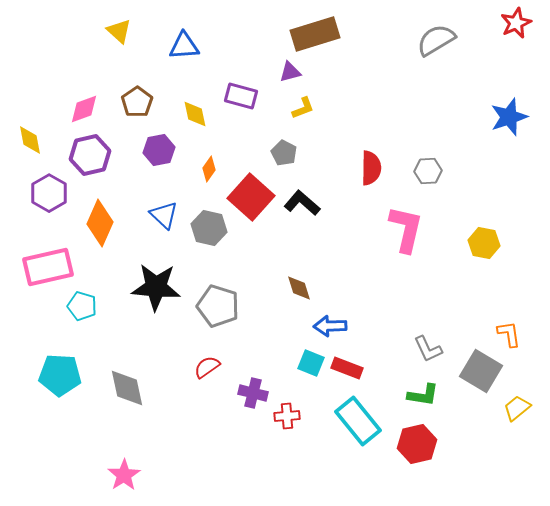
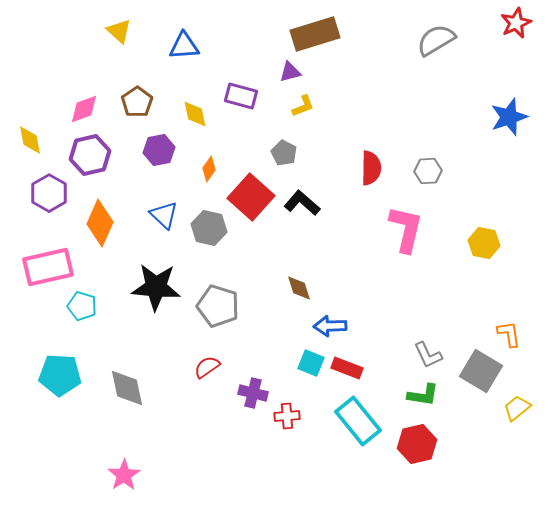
yellow L-shape at (303, 108): moved 2 px up
gray L-shape at (428, 349): moved 6 px down
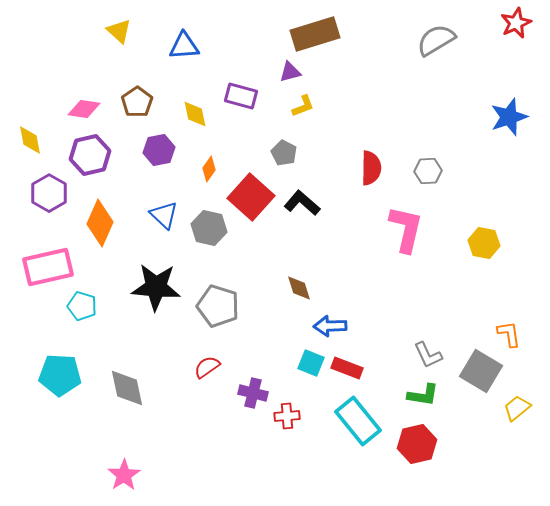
pink diamond at (84, 109): rotated 28 degrees clockwise
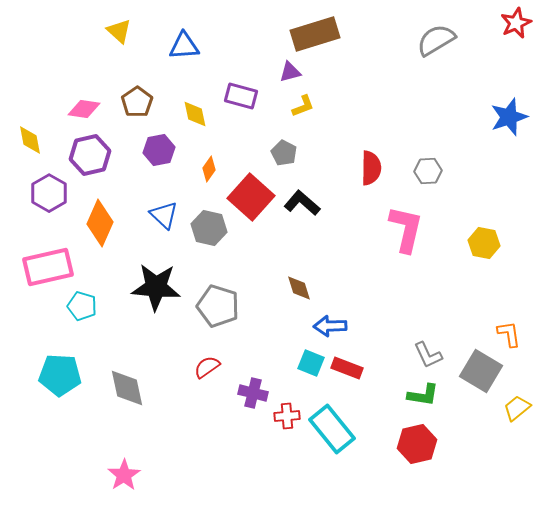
cyan rectangle at (358, 421): moved 26 px left, 8 px down
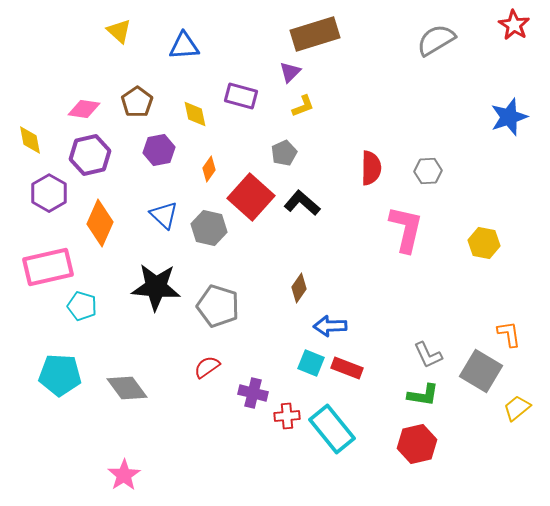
red star at (516, 23): moved 2 px left, 2 px down; rotated 16 degrees counterclockwise
purple triangle at (290, 72): rotated 30 degrees counterclockwise
gray pentagon at (284, 153): rotated 20 degrees clockwise
brown diamond at (299, 288): rotated 52 degrees clockwise
gray diamond at (127, 388): rotated 24 degrees counterclockwise
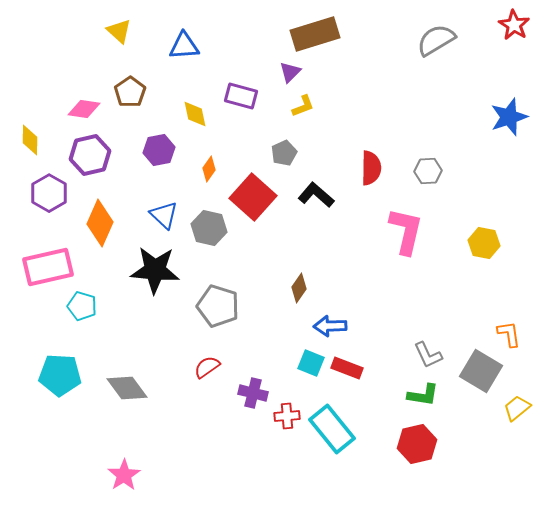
brown pentagon at (137, 102): moved 7 px left, 10 px up
yellow diamond at (30, 140): rotated 12 degrees clockwise
red square at (251, 197): moved 2 px right
black L-shape at (302, 203): moved 14 px right, 8 px up
pink L-shape at (406, 229): moved 2 px down
black star at (156, 287): moved 1 px left, 17 px up
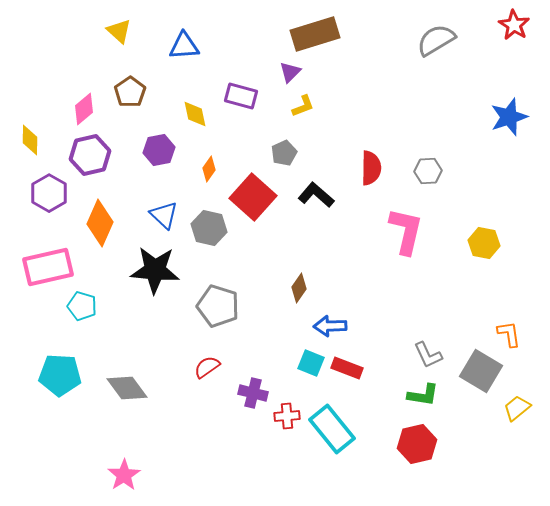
pink diamond at (84, 109): rotated 48 degrees counterclockwise
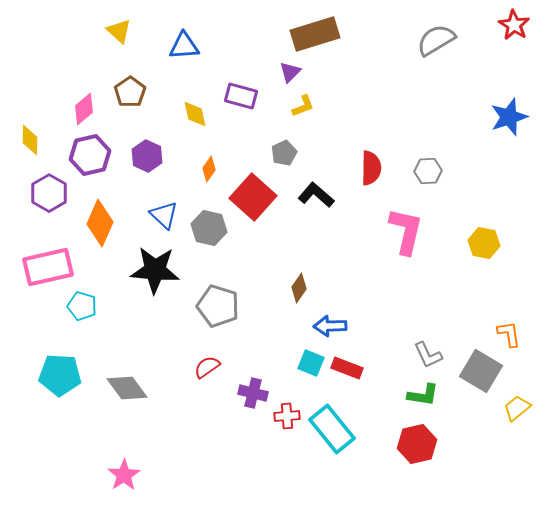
purple hexagon at (159, 150): moved 12 px left, 6 px down; rotated 24 degrees counterclockwise
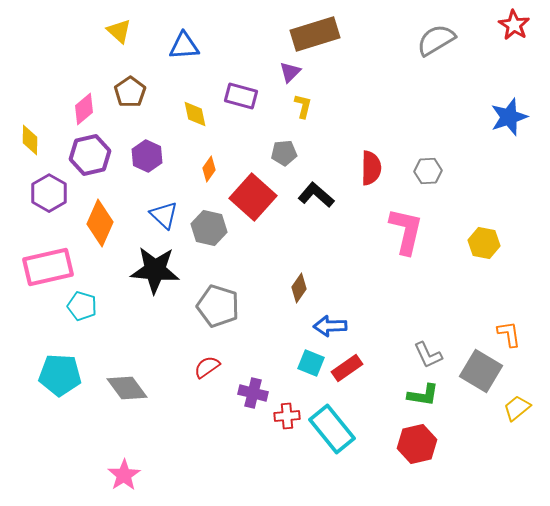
yellow L-shape at (303, 106): rotated 55 degrees counterclockwise
gray pentagon at (284, 153): rotated 20 degrees clockwise
red rectangle at (347, 368): rotated 56 degrees counterclockwise
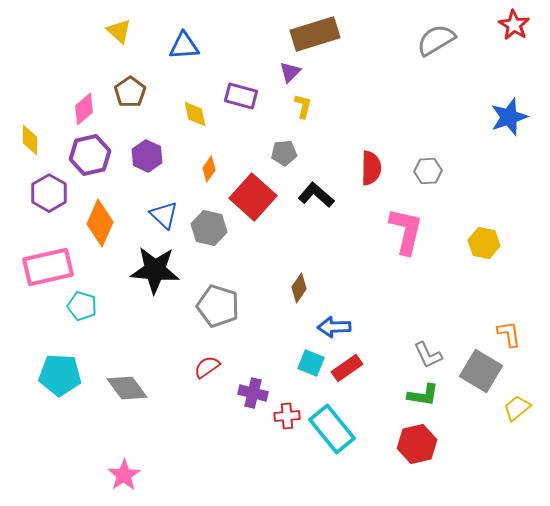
blue arrow at (330, 326): moved 4 px right, 1 px down
